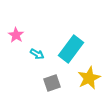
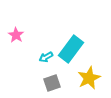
cyan arrow: moved 9 px right, 3 px down; rotated 120 degrees clockwise
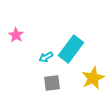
yellow star: moved 4 px right
gray square: rotated 12 degrees clockwise
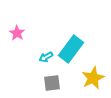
pink star: moved 1 px right, 2 px up
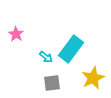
pink star: moved 1 px left, 1 px down
cyan arrow: rotated 112 degrees counterclockwise
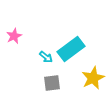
pink star: moved 2 px left, 2 px down; rotated 14 degrees clockwise
cyan rectangle: rotated 16 degrees clockwise
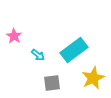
pink star: rotated 14 degrees counterclockwise
cyan rectangle: moved 3 px right, 1 px down
cyan arrow: moved 8 px left, 2 px up
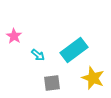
yellow star: rotated 25 degrees counterclockwise
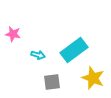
pink star: moved 1 px left, 2 px up; rotated 21 degrees counterclockwise
cyan arrow: rotated 24 degrees counterclockwise
gray square: moved 1 px up
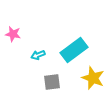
cyan arrow: rotated 144 degrees clockwise
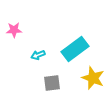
pink star: moved 1 px right, 4 px up; rotated 14 degrees counterclockwise
cyan rectangle: moved 1 px right, 1 px up
gray square: moved 1 px down
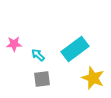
pink star: moved 14 px down
cyan arrow: rotated 64 degrees clockwise
gray square: moved 10 px left, 4 px up
